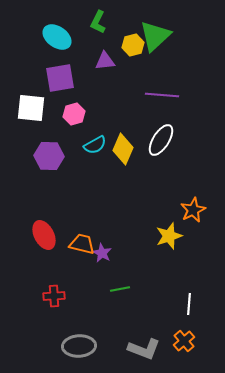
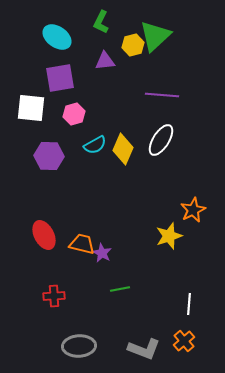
green L-shape: moved 3 px right
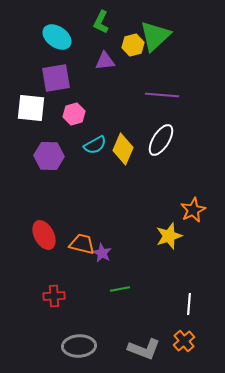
purple square: moved 4 px left
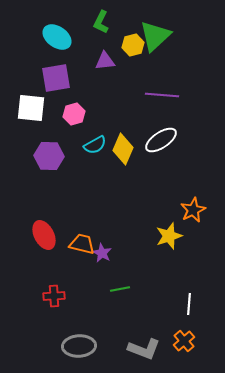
white ellipse: rotated 24 degrees clockwise
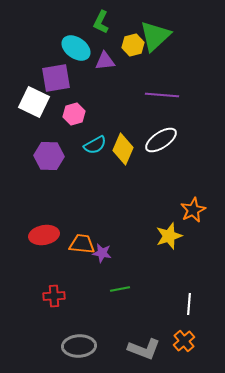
cyan ellipse: moved 19 px right, 11 px down
white square: moved 3 px right, 6 px up; rotated 20 degrees clockwise
red ellipse: rotated 72 degrees counterclockwise
orange trapezoid: rotated 8 degrees counterclockwise
purple star: rotated 18 degrees counterclockwise
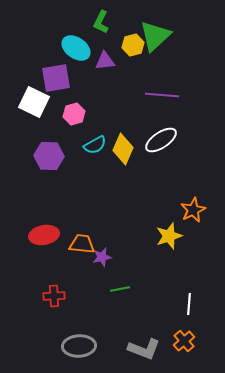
purple star: moved 4 px down; rotated 24 degrees counterclockwise
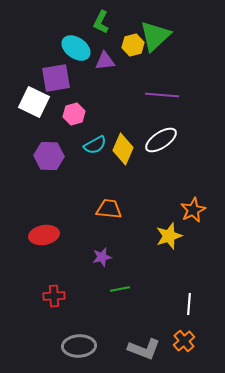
orange trapezoid: moved 27 px right, 35 px up
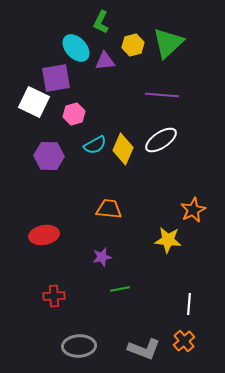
green triangle: moved 13 px right, 7 px down
cyan ellipse: rotated 12 degrees clockwise
yellow star: moved 1 px left, 4 px down; rotated 24 degrees clockwise
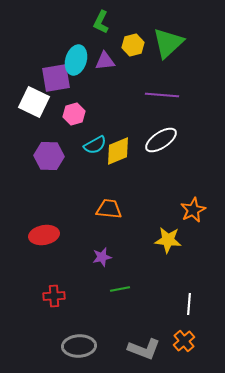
cyan ellipse: moved 12 px down; rotated 60 degrees clockwise
yellow diamond: moved 5 px left, 2 px down; rotated 44 degrees clockwise
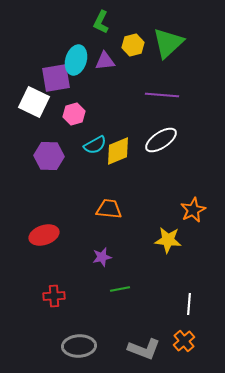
red ellipse: rotated 8 degrees counterclockwise
